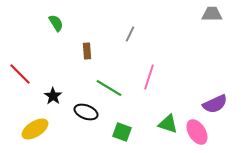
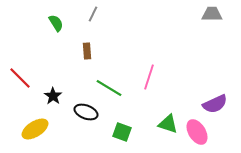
gray line: moved 37 px left, 20 px up
red line: moved 4 px down
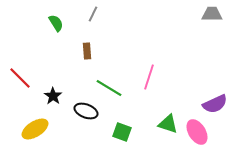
black ellipse: moved 1 px up
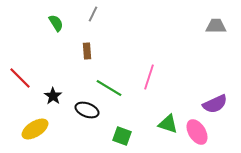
gray trapezoid: moved 4 px right, 12 px down
black ellipse: moved 1 px right, 1 px up
green square: moved 4 px down
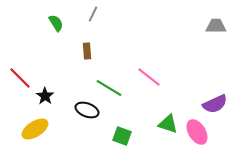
pink line: rotated 70 degrees counterclockwise
black star: moved 8 px left
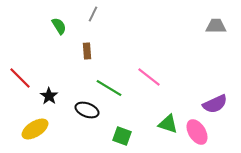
green semicircle: moved 3 px right, 3 px down
black star: moved 4 px right
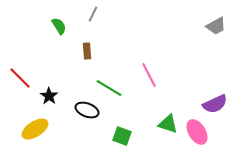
gray trapezoid: rotated 150 degrees clockwise
pink line: moved 2 px up; rotated 25 degrees clockwise
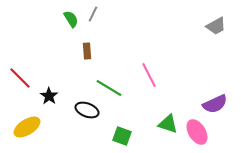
green semicircle: moved 12 px right, 7 px up
yellow ellipse: moved 8 px left, 2 px up
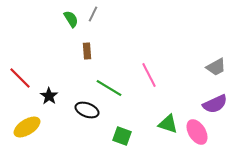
gray trapezoid: moved 41 px down
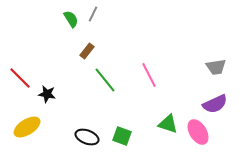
brown rectangle: rotated 42 degrees clockwise
gray trapezoid: rotated 20 degrees clockwise
green line: moved 4 px left, 8 px up; rotated 20 degrees clockwise
black star: moved 2 px left, 2 px up; rotated 24 degrees counterclockwise
black ellipse: moved 27 px down
pink ellipse: moved 1 px right
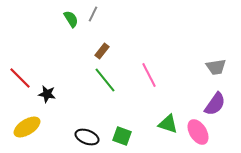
brown rectangle: moved 15 px right
purple semicircle: rotated 30 degrees counterclockwise
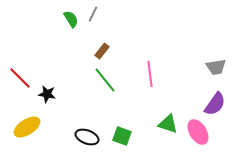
pink line: moved 1 px right, 1 px up; rotated 20 degrees clockwise
